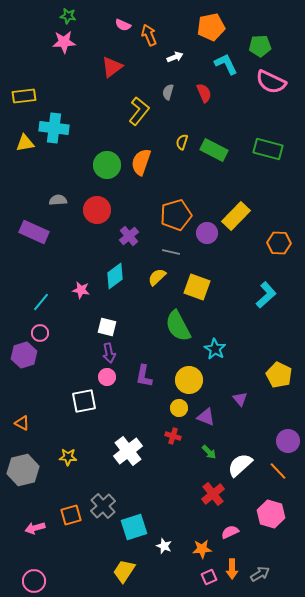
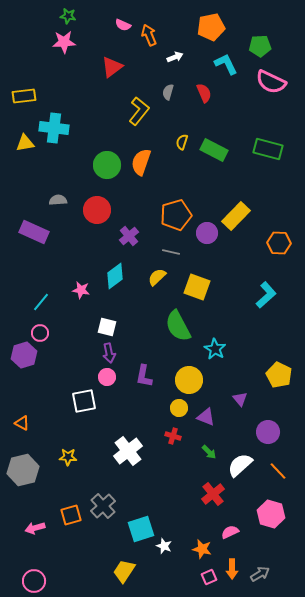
purple circle at (288, 441): moved 20 px left, 9 px up
cyan square at (134, 527): moved 7 px right, 2 px down
orange star at (202, 549): rotated 18 degrees clockwise
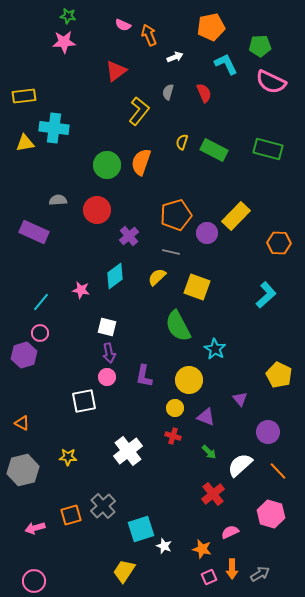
red triangle at (112, 67): moved 4 px right, 4 px down
yellow circle at (179, 408): moved 4 px left
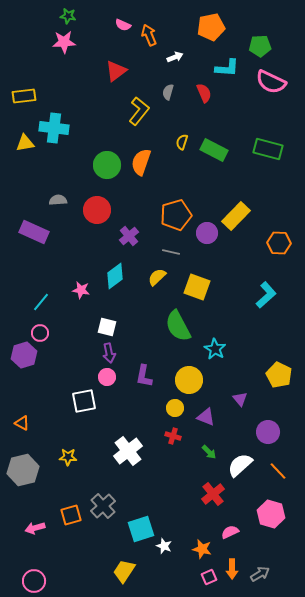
cyan L-shape at (226, 64): moved 1 px right, 4 px down; rotated 120 degrees clockwise
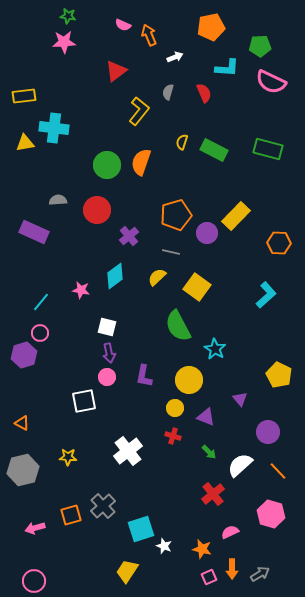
yellow square at (197, 287): rotated 16 degrees clockwise
yellow trapezoid at (124, 571): moved 3 px right
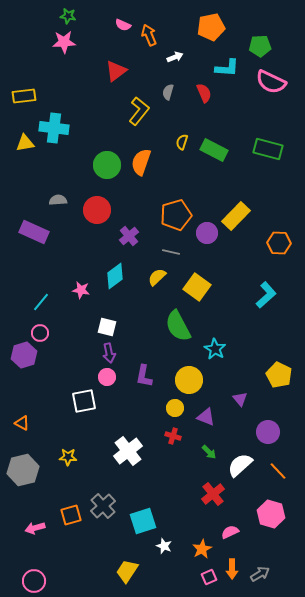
cyan square at (141, 529): moved 2 px right, 8 px up
orange star at (202, 549): rotated 30 degrees clockwise
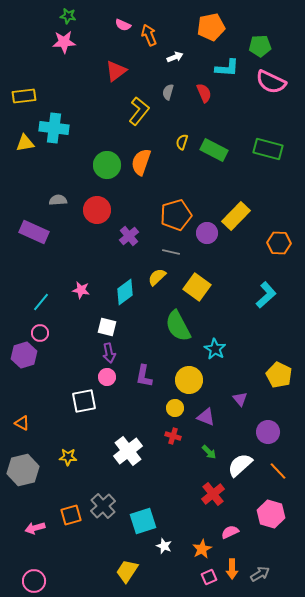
cyan diamond at (115, 276): moved 10 px right, 16 px down
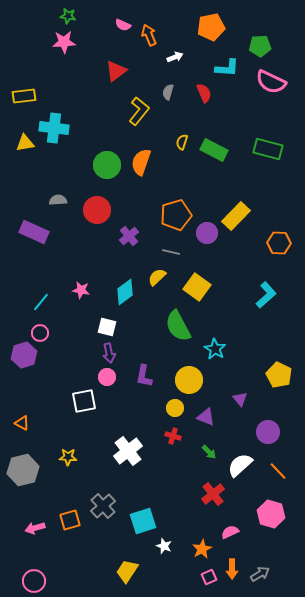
orange square at (71, 515): moved 1 px left, 5 px down
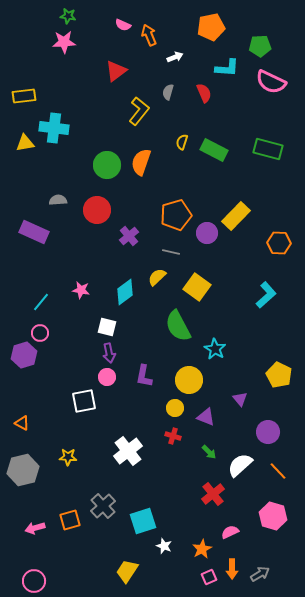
pink hexagon at (271, 514): moved 2 px right, 2 px down
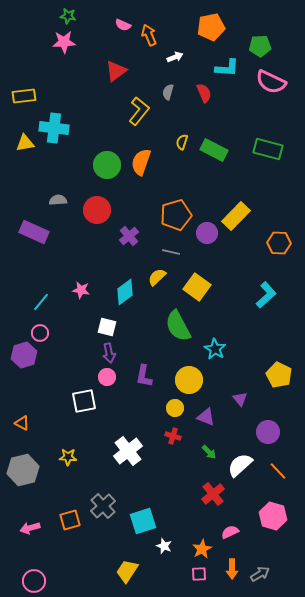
pink arrow at (35, 528): moved 5 px left
pink square at (209, 577): moved 10 px left, 3 px up; rotated 21 degrees clockwise
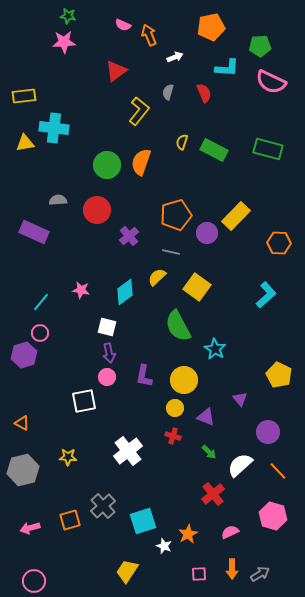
yellow circle at (189, 380): moved 5 px left
orange star at (202, 549): moved 14 px left, 15 px up
